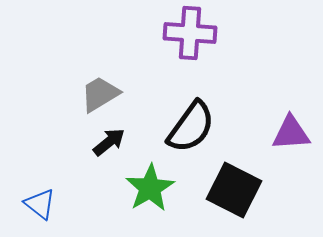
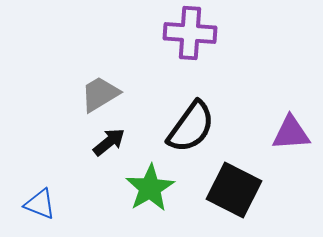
blue triangle: rotated 16 degrees counterclockwise
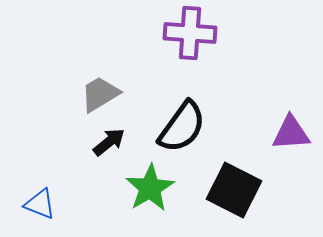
black semicircle: moved 9 px left
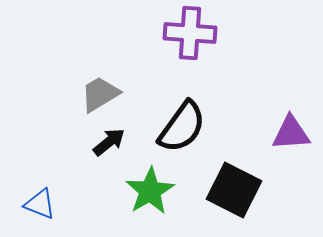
green star: moved 3 px down
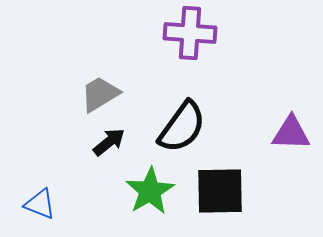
purple triangle: rotated 6 degrees clockwise
black square: moved 14 px left, 1 px down; rotated 28 degrees counterclockwise
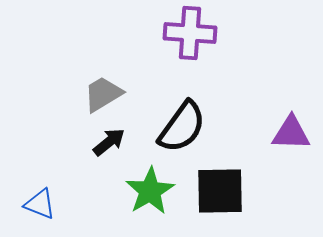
gray trapezoid: moved 3 px right
